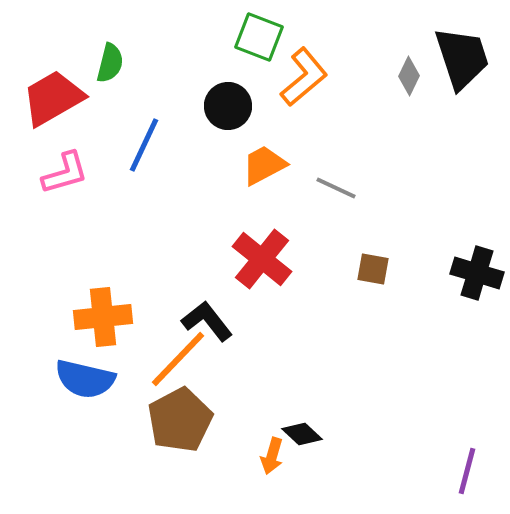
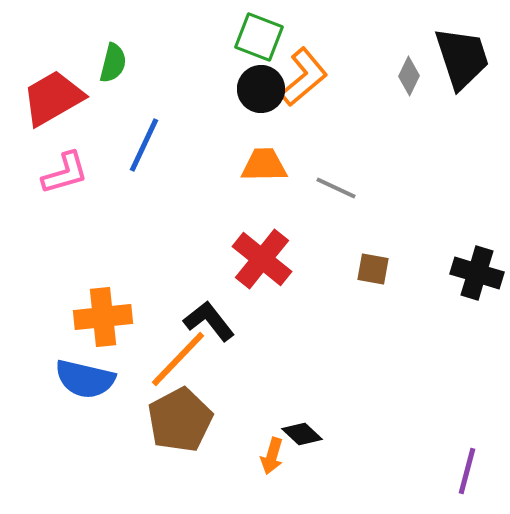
green semicircle: moved 3 px right
black circle: moved 33 px right, 17 px up
orange trapezoid: rotated 27 degrees clockwise
black L-shape: moved 2 px right
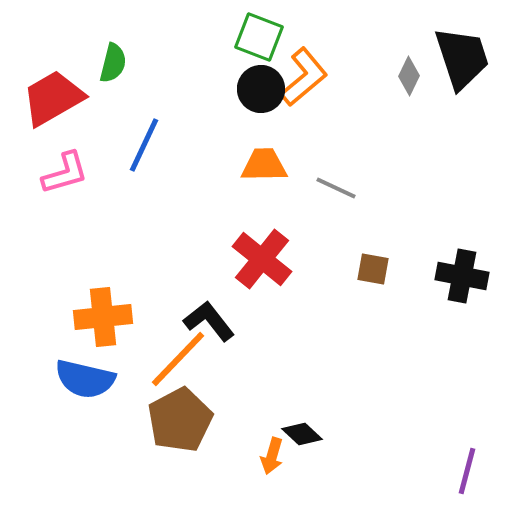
black cross: moved 15 px left, 3 px down; rotated 6 degrees counterclockwise
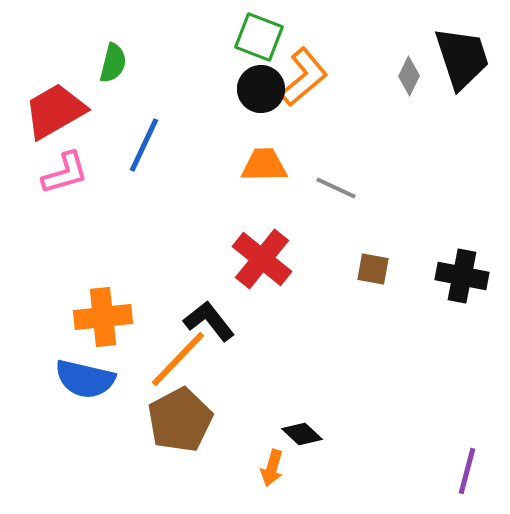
red trapezoid: moved 2 px right, 13 px down
orange arrow: moved 12 px down
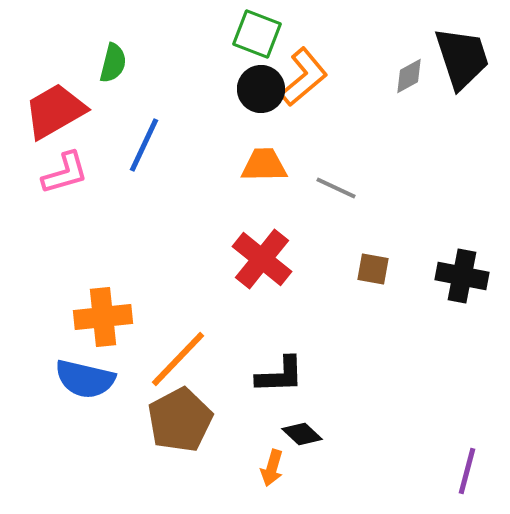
green square: moved 2 px left, 3 px up
gray diamond: rotated 36 degrees clockwise
black L-shape: moved 71 px right, 54 px down; rotated 126 degrees clockwise
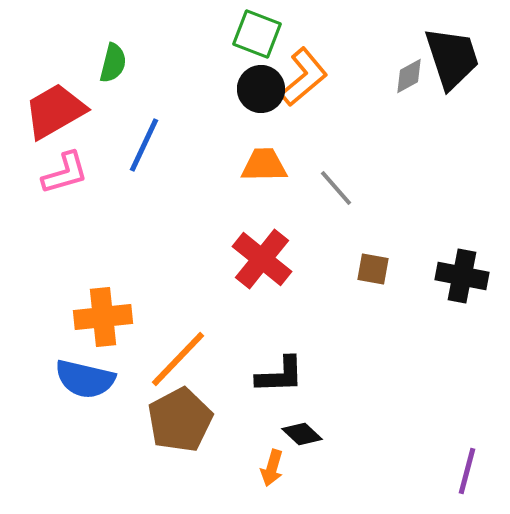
black trapezoid: moved 10 px left
gray line: rotated 24 degrees clockwise
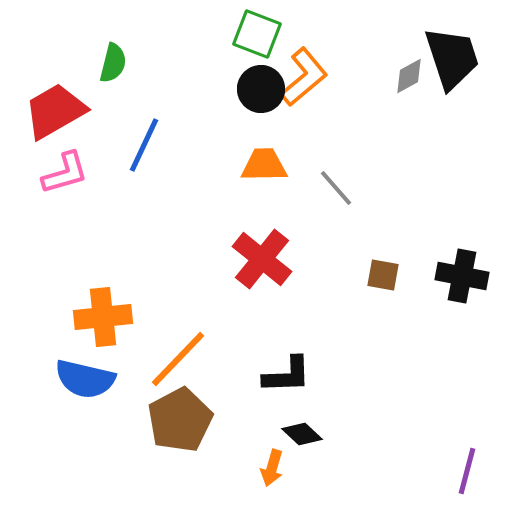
brown square: moved 10 px right, 6 px down
black L-shape: moved 7 px right
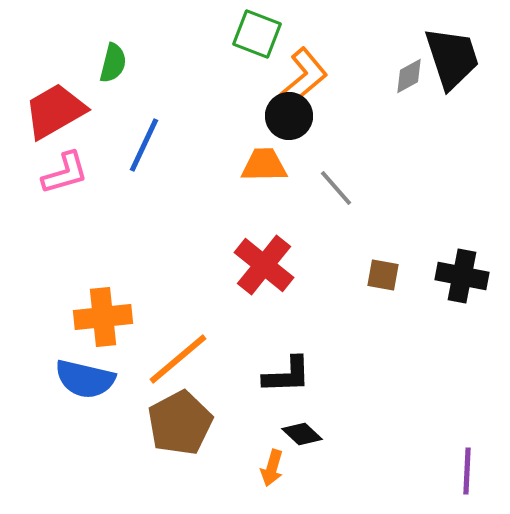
black circle: moved 28 px right, 27 px down
red cross: moved 2 px right, 6 px down
orange line: rotated 6 degrees clockwise
brown pentagon: moved 3 px down
purple line: rotated 12 degrees counterclockwise
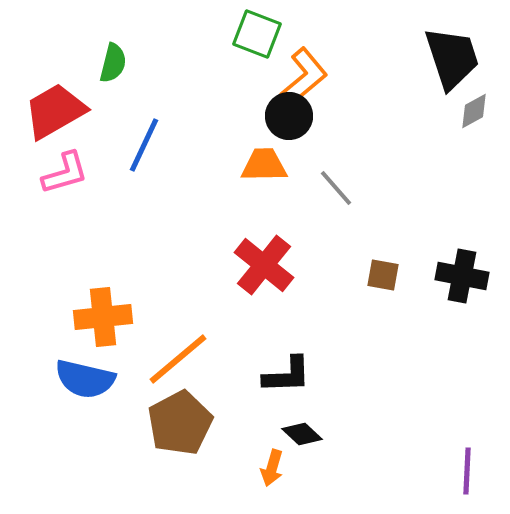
gray diamond: moved 65 px right, 35 px down
